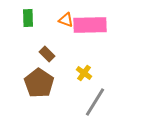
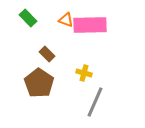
green rectangle: rotated 42 degrees counterclockwise
yellow cross: rotated 21 degrees counterclockwise
gray line: rotated 8 degrees counterclockwise
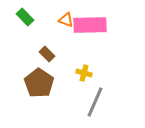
green rectangle: moved 3 px left, 1 px up
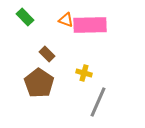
gray line: moved 3 px right
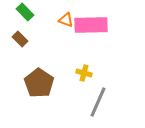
green rectangle: moved 5 px up
pink rectangle: moved 1 px right
brown rectangle: moved 27 px left, 15 px up
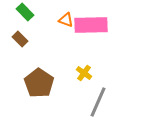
yellow cross: rotated 21 degrees clockwise
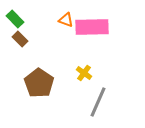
green rectangle: moved 10 px left, 7 px down
pink rectangle: moved 1 px right, 2 px down
